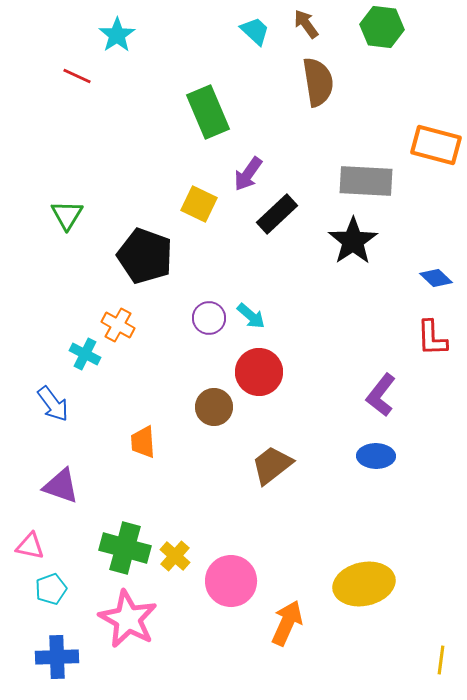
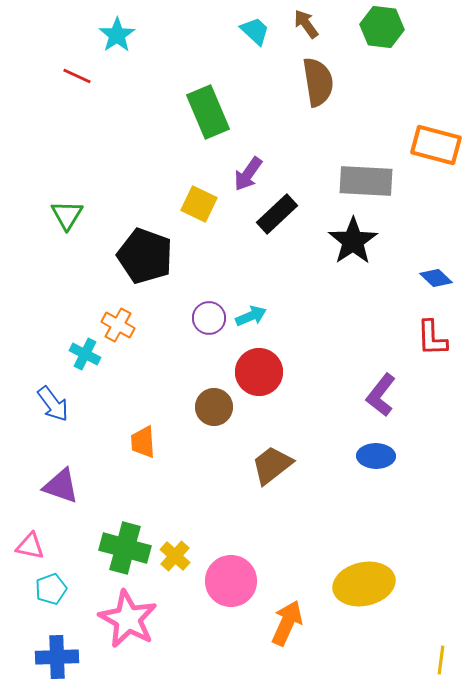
cyan arrow: rotated 64 degrees counterclockwise
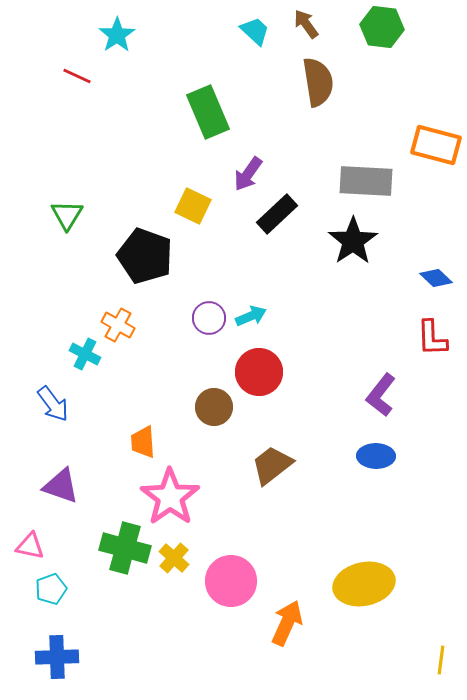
yellow square: moved 6 px left, 2 px down
yellow cross: moved 1 px left, 2 px down
pink star: moved 42 px right, 122 px up; rotated 8 degrees clockwise
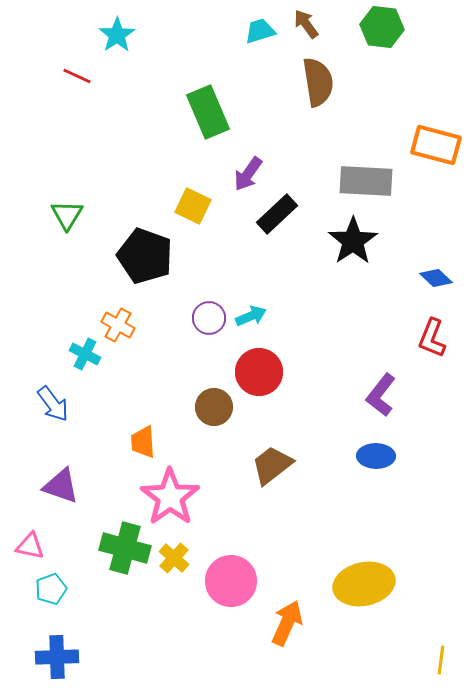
cyan trapezoid: moved 5 px right; rotated 60 degrees counterclockwise
red L-shape: rotated 24 degrees clockwise
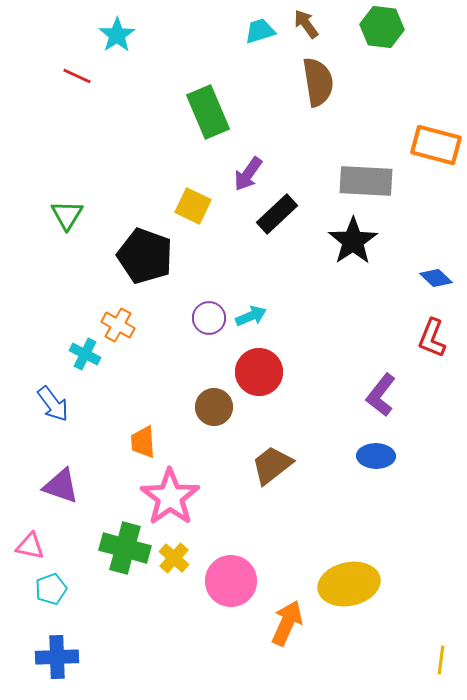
yellow ellipse: moved 15 px left
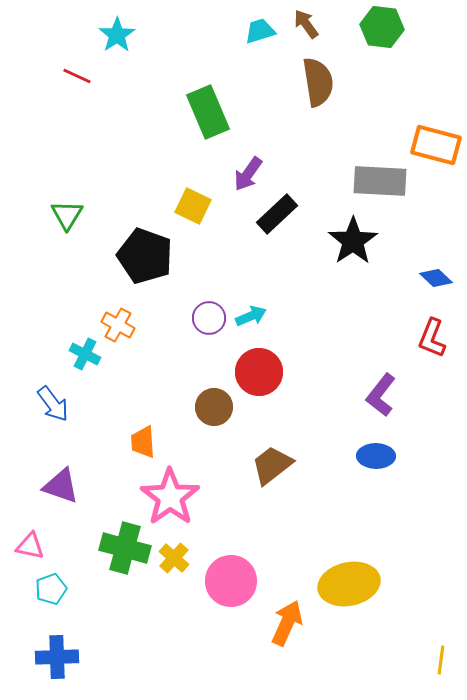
gray rectangle: moved 14 px right
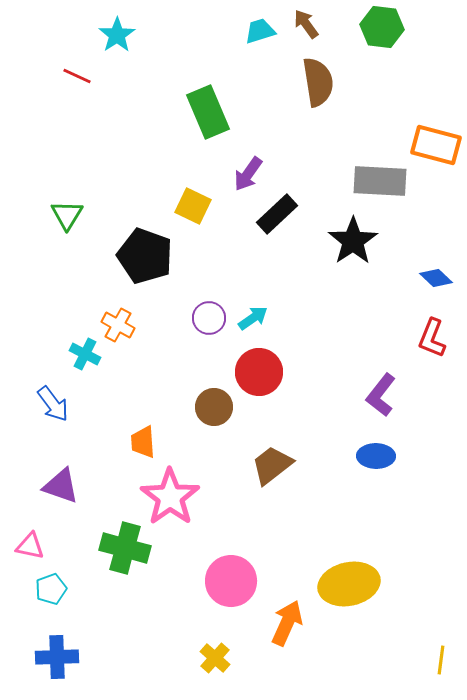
cyan arrow: moved 2 px right, 2 px down; rotated 12 degrees counterclockwise
yellow cross: moved 41 px right, 100 px down
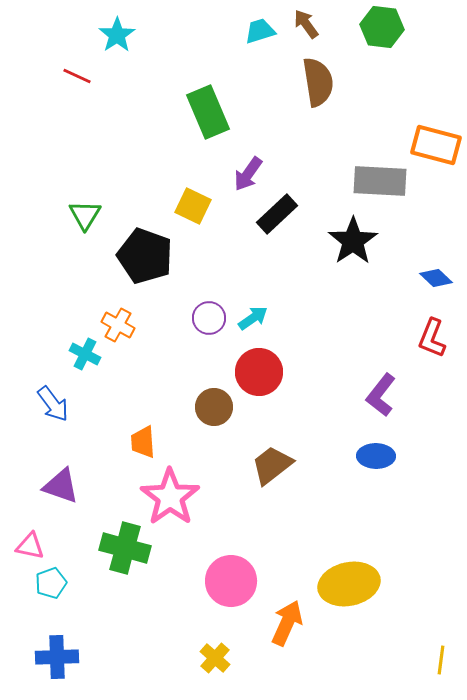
green triangle: moved 18 px right
cyan pentagon: moved 6 px up
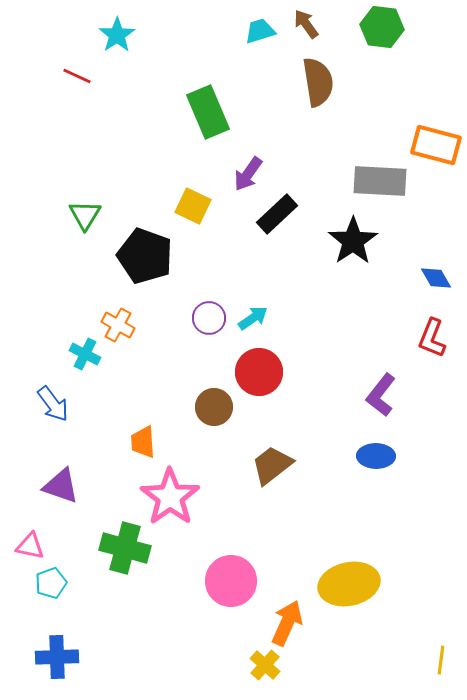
blue diamond: rotated 16 degrees clockwise
yellow cross: moved 50 px right, 7 px down
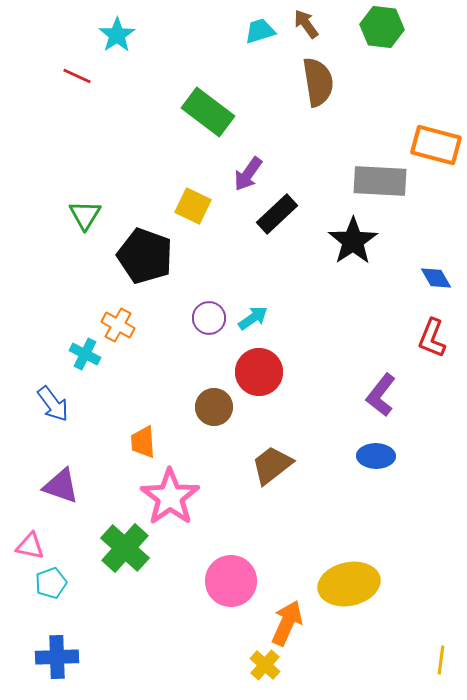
green rectangle: rotated 30 degrees counterclockwise
green cross: rotated 27 degrees clockwise
